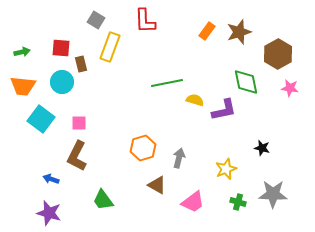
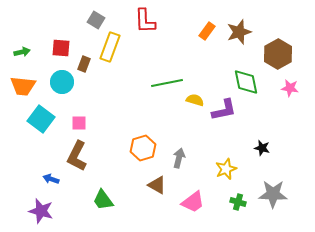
brown rectangle: moved 3 px right; rotated 35 degrees clockwise
purple star: moved 8 px left, 2 px up
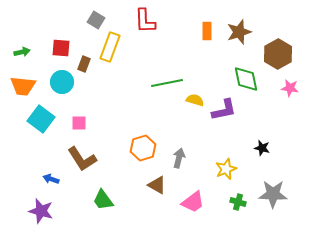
orange rectangle: rotated 36 degrees counterclockwise
green diamond: moved 3 px up
brown L-shape: moved 5 px right, 3 px down; rotated 60 degrees counterclockwise
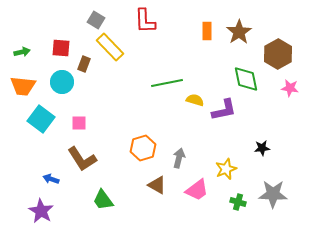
brown star: rotated 15 degrees counterclockwise
yellow rectangle: rotated 64 degrees counterclockwise
black star: rotated 21 degrees counterclockwise
pink trapezoid: moved 4 px right, 12 px up
purple star: rotated 15 degrees clockwise
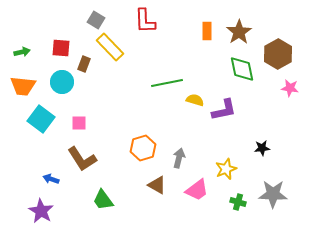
green diamond: moved 4 px left, 10 px up
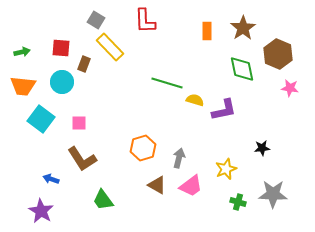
brown star: moved 4 px right, 4 px up
brown hexagon: rotated 8 degrees counterclockwise
green line: rotated 28 degrees clockwise
pink trapezoid: moved 6 px left, 4 px up
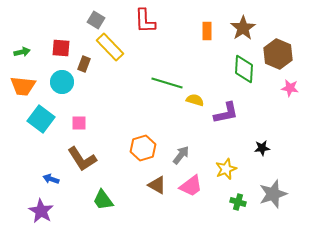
green diamond: moved 2 px right; rotated 16 degrees clockwise
purple L-shape: moved 2 px right, 3 px down
gray arrow: moved 2 px right, 3 px up; rotated 24 degrees clockwise
gray star: rotated 20 degrees counterclockwise
